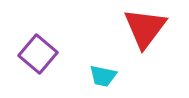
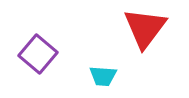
cyan trapezoid: rotated 8 degrees counterclockwise
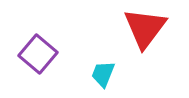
cyan trapezoid: moved 2 px up; rotated 108 degrees clockwise
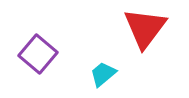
cyan trapezoid: rotated 28 degrees clockwise
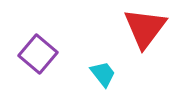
cyan trapezoid: rotated 92 degrees clockwise
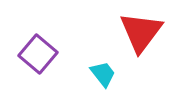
red triangle: moved 4 px left, 4 px down
